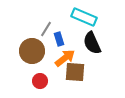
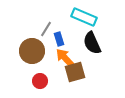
orange arrow: rotated 95 degrees counterclockwise
brown square: rotated 20 degrees counterclockwise
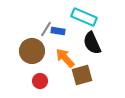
blue rectangle: moved 1 px left, 8 px up; rotated 64 degrees counterclockwise
brown square: moved 7 px right, 3 px down
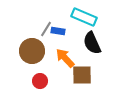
brown square: rotated 15 degrees clockwise
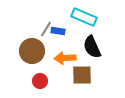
black semicircle: moved 4 px down
orange arrow: rotated 50 degrees counterclockwise
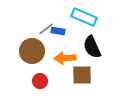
gray line: rotated 21 degrees clockwise
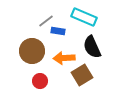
gray line: moved 8 px up
orange arrow: moved 1 px left
brown square: rotated 30 degrees counterclockwise
